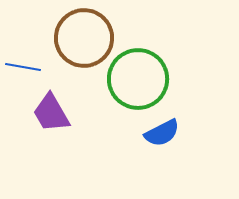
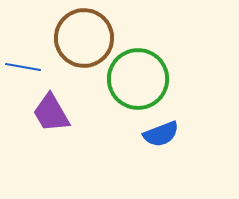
blue semicircle: moved 1 px left, 1 px down; rotated 6 degrees clockwise
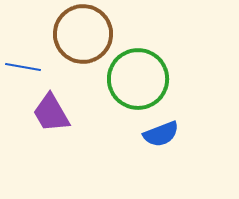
brown circle: moved 1 px left, 4 px up
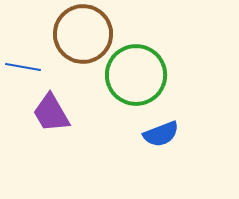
green circle: moved 2 px left, 4 px up
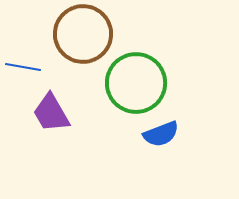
green circle: moved 8 px down
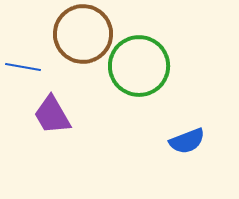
green circle: moved 3 px right, 17 px up
purple trapezoid: moved 1 px right, 2 px down
blue semicircle: moved 26 px right, 7 px down
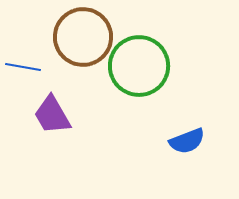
brown circle: moved 3 px down
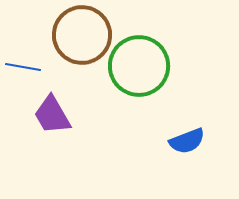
brown circle: moved 1 px left, 2 px up
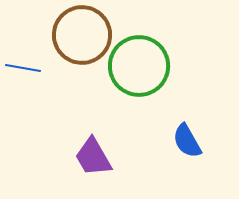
blue line: moved 1 px down
purple trapezoid: moved 41 px right, 42 px down
blue semicircle: rotated 81 degrees clockwise
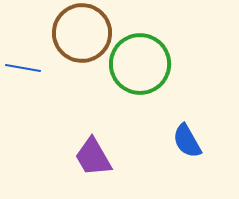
brown circle: moved 2 px up
green circle: moved 1 px right, 2 px up
